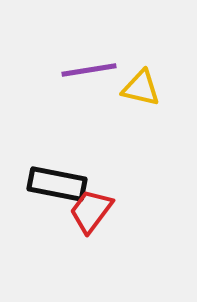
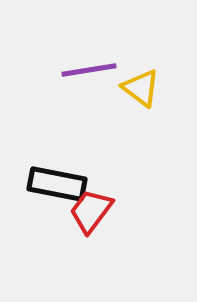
yellow triangle: rotated 24 degrees clockwise
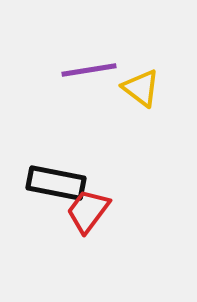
black rectangle: moved 1 px left, 1 px up
red trapezoid: moved 3 px left
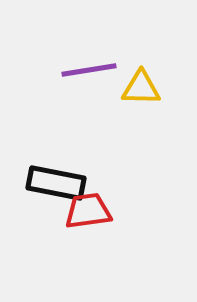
yellow triangle: rotated 36 degrees counterclockwise
red trapezoid: rotated 45 degrees clockwise
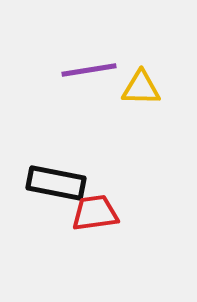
red trapezoid: moved 7 px right, 2 px down
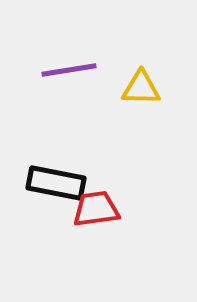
purple line: moved 20 px left
red trapezoid: moved 1 px right, 4 px up
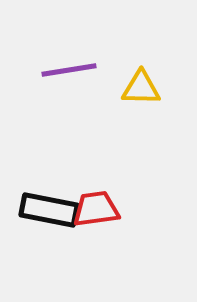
black rectangle: moved 7 px left, 27 px down
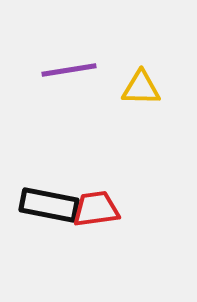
black rectangle: moved 5 px up
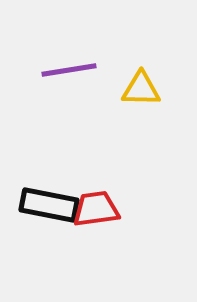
yellow triangle: moved 1 px down
